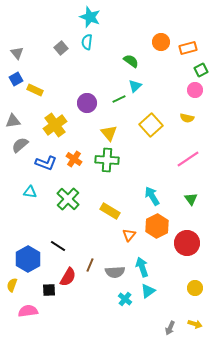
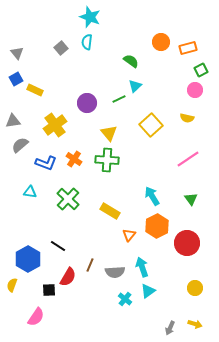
pink semicircle at (28, 311): moved 8 px right, 6 px down; rotated 132 degrees clockwise
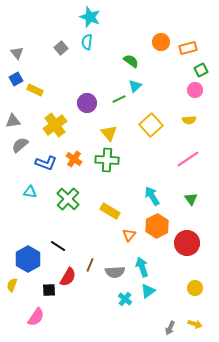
yellow semicircle at (187, 118): moved 2 px right, 2 px down; rotated 16 degrees counterclockwise
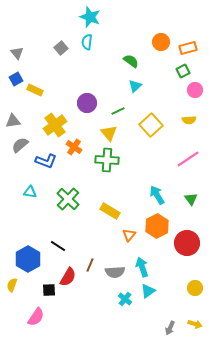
green square at (201, 70): moved 18 px left, 1 px down
green line at (119, 99): moved 1 px left, 12 px down
orange cross at (74, 159): moved 12 px up
blue L-shape at (46, 163): moved 2 px up
cyan arrow at (152, 196): moved 5 px right, 1 px up
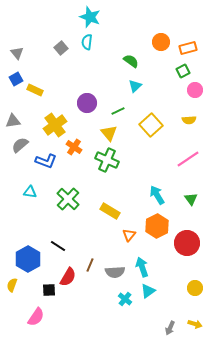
green cross at (107, 160): rotated 20 degrees clockwise
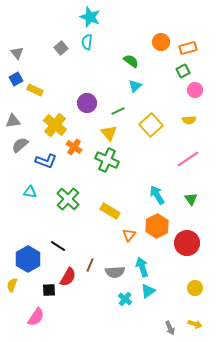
yellow cross at (55, 125): rotated 15 degrees counterclockwise
gray arrow at (170, 328): rotated 48 degrees counterclockwise
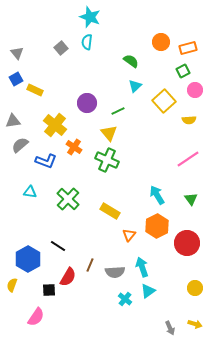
yellow square at (151, 125): moved 13 px right, 24 px up
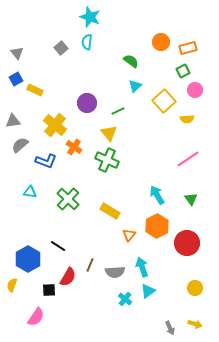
yellow semicircle at (189, 120): moved 2 px left, 1 px up
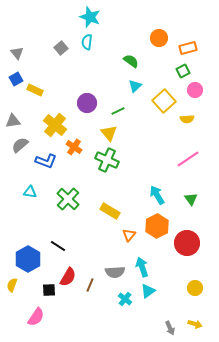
orange circle at (161, 42): moved 2 px left, 4 px up
brown line at (90, 265): moved 20 px down
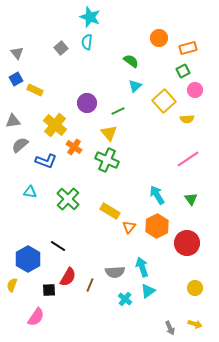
orange triangle at (129, 235): moved 8 px up
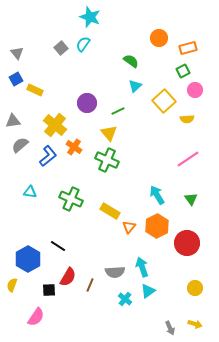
cyan semicircle at (87, 42): moved 4 px left, 2 px down; rotated 28 degrees clockwise
blue L-shape at (46, 161): moved 2 px right, 5 px up; rotated 60 degrees counterclockwise
green cross at (68, 199): moved 3 px right; rotated 20 degrees counterclockwise
